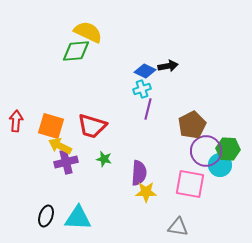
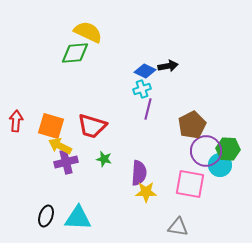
green diamond: moved 1 px left, 2 px down
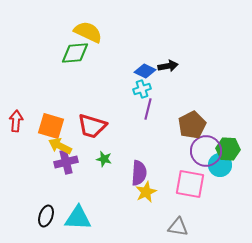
yellow star: rotated 25 degrees counterclockwise
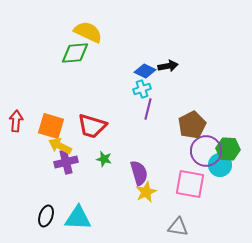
purple semicircle: rotated 20 degrees counterclockwise
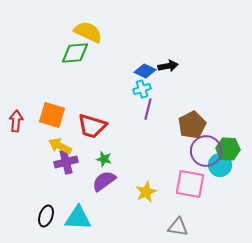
orange square: moved 1 px right, 11 px up
purple semicircle: moved 35 px left, 8 px down; rotated 110 degrees counterclockwise
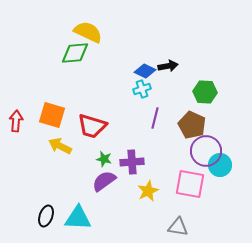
purple line: moved 7 px right, 9 px down
brown pentagon: rotated 20 degrees counterclockwise
green hexagon: moved 23 px left, 57 px up
purple cross: moved 66 px right; rotated 10 degrees clockwise
yellow star: moved 2 px right, 1 px up
